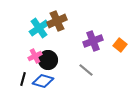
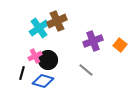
black line: moved 1 px left, 6 px up
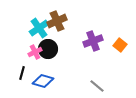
pink cross: moved 4 px up
black circle: moved 11 px up
gray line: moved 11 px right, 16 px down
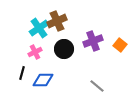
black circle: moved 16 px right
blue diamond: moved 1 px up; rotated 15 degrees counterclockwise
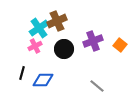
pink cross: moved 6 px up
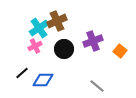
orange square: moved 6 px down
black line: rotated 32 degrees clockwise
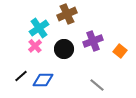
brown cross: moved 10 px right, 7 px up
pink cross: rotated 16 degrees counterclockwise
black line: moved 1 px left, 3 px down
gray line: moved 1 px up
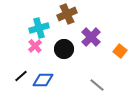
cyan cross: rotated 18 degrees clockwise
purple cross: moved 2 px left, 4 px up; rotated 24 degrees counterclockwise
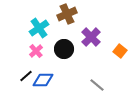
cyan cross: rotated 18 degrees counterclockwise
pink cross: moved 1 px right, 5 px down
black line: moved 5 px right
